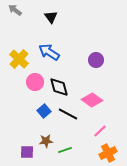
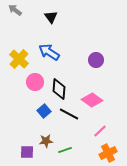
black diamond: moved 2 px down; rotated 20 degrees clockwise
black line: moved 1 px right
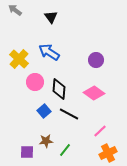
pink diamond: moved 2 px right, 7 px up
green line: rotated 32 degrees counterclockwise
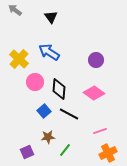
pink line: rotated 24 degrees clockwise
brown star: moved 2 px right, 4 px up
purple square: rotated 24 degrees counterclockwise
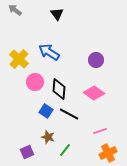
black triangle: moved 6 px right, 3 px up
blue square: moved 2 px right; rotated 16 degrees counterclockwise
brown star: rotated 24 degrees clockwise
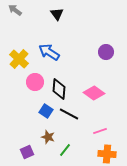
purple circle: moved 10 px right, 8 px up
orange cross: moved 1 px left, 1 px down; rotated 30 degrees clockwise
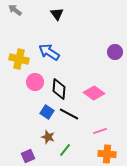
purple circle: moved 9 px right
yellow cross: rotated 30 degrees counterclockwise
blue square: moved 1 px right, 1 px down
purple square: moved 1 px right, 4 px down
